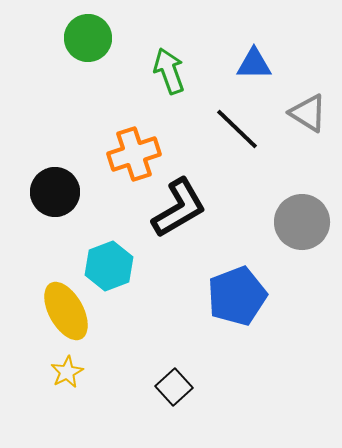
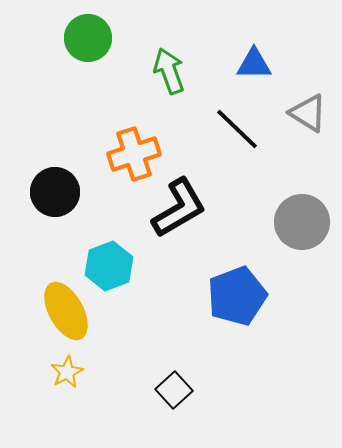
black square: moved 3 px down
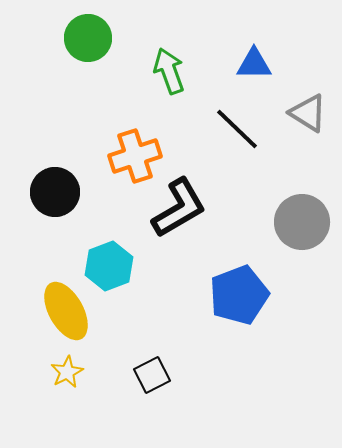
orange cross: moved 1 px right, 2 px down
blue pentagon: moved 2 px right, 1 px up
black square: moved 22 px left, 15 px up; rotated 15 degrees clockwise
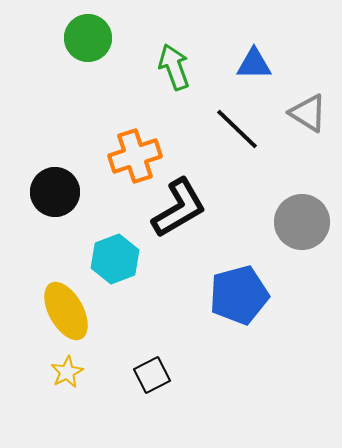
green arrow: moved 5 px right, 4 px up
cyan hexagon: moved 6 px right, 7 px up
blue pentagon: rotated 6 degrees clockwise
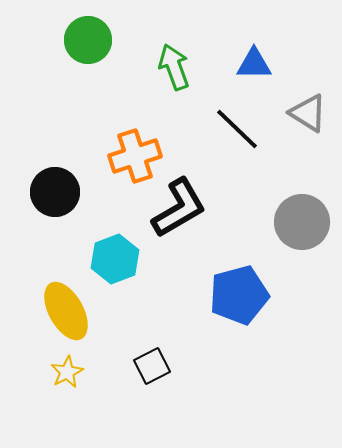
green circle: moved 2 px down
black square: moved 9 px up
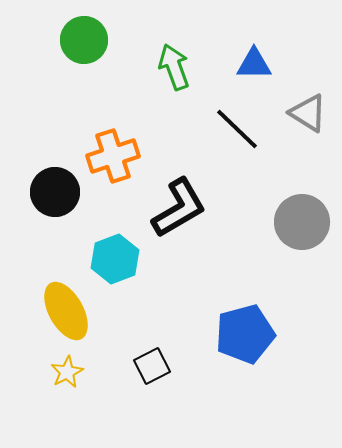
green circle: moved 4 px left
orange cross: moved 22 px left
blue pentagon: moved 6 px right, 39 px down
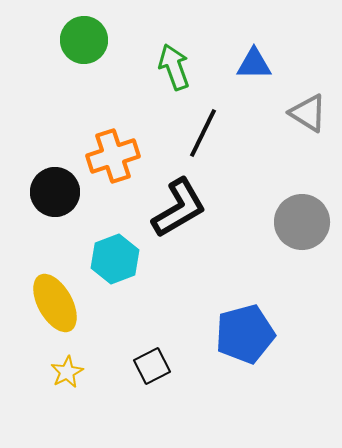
black line: moved 34 px left, 4 px down; rotated 72 degrees clockwise
yellow ellipse: moved 11 px left, 8 px up
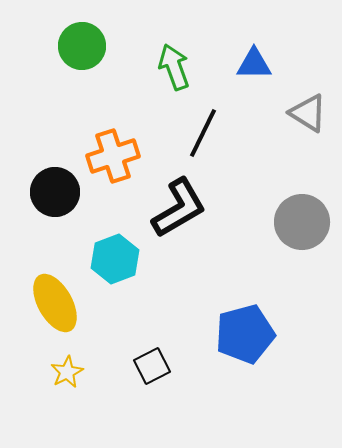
green circle: moved 2 px left, 6 px down
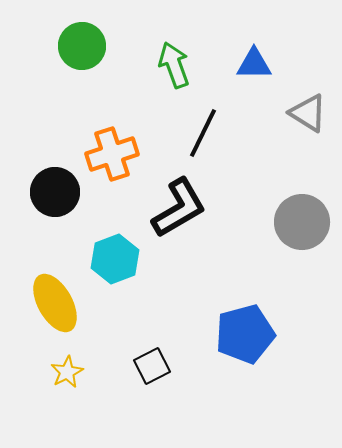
green arrow: moved 2 px up
orange cross: moved 1 px left, 2 px up
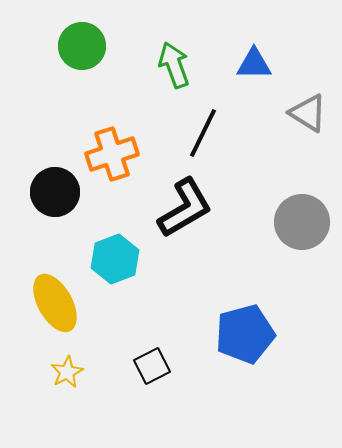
black L-shape: moved 6 px right
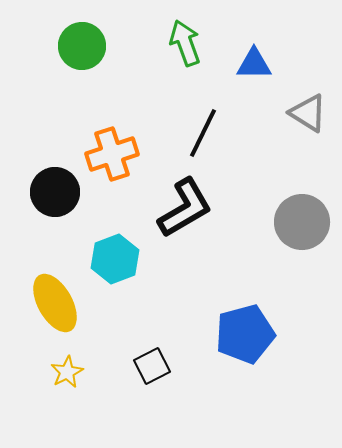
green arrow: moved 11 px right, 22 px up
